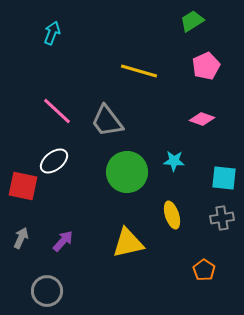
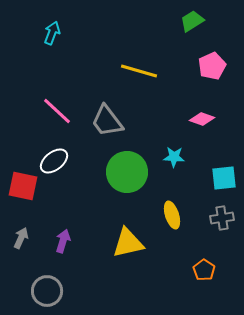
pink pentagon: moved 6 px right
cyan star: moved 4 px up
cyan square: rotated 12 degrees counterclockwise
purple arrow: rotated 25 degrees counterclockwise
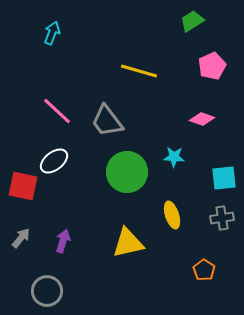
gray arrow: rotated 15 degrees clockwise
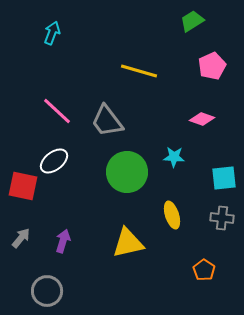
gray cross: rotated 15 degrees clockwise
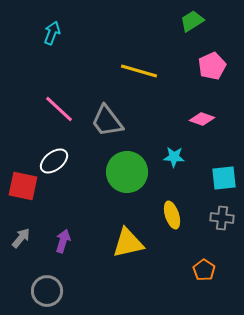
pink line: moved 2 px right, 2 px up
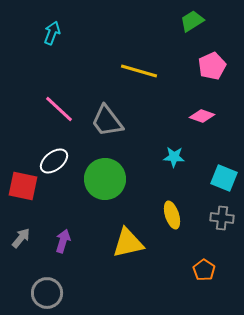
pink diamond: moved 3 px up
green circle: moved 22 px left, 7 px down
cyan square: rotated 28 degrees clockwise
gray circle: moved 2 px down
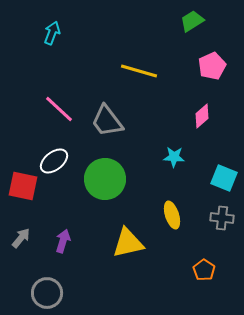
pink diamond: rotated 60 degrees counterclockwise
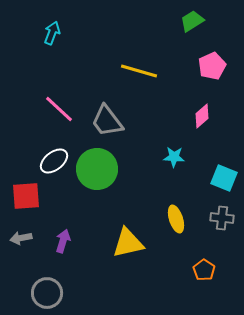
green circle: moved 8 px left, 10 px up
red square: moved 3 px right, 10 px down; rotated 16 degrees counterclockwise
yellow ellipse: moved 4 px right, 4 px down
gray arrow: rotated 140 degrees counterclockwise
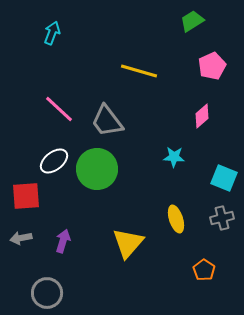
gray cross: rotated 20 degrees counterclockwise
yellow triangle: rotated 36 degrees counterclockwise
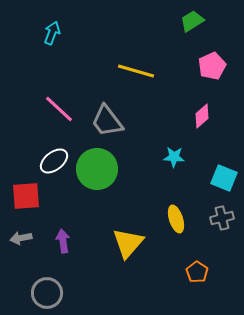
yellow line: moved 3 px left
purple arrow: rotated 25 degrees counterclockwise
orange pentagon: moved 7 px left, 2 px down
